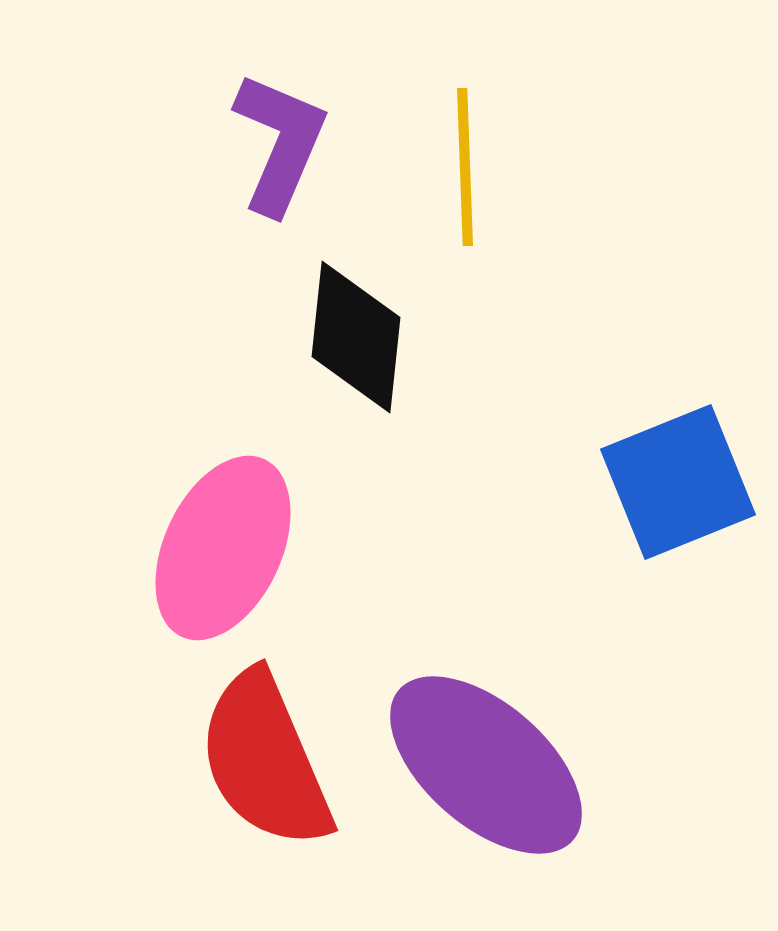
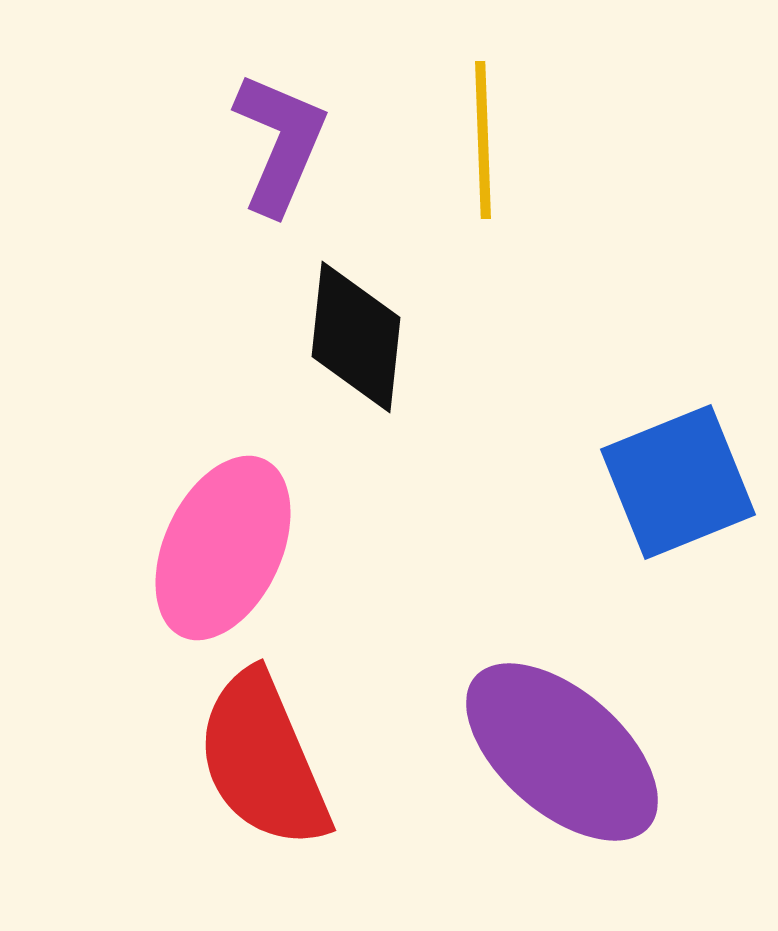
yellow line: moved 18 px right, 27 px up
red semicircle: moved 2 px left
purple ellipse: moved 76 px right, 13 px up
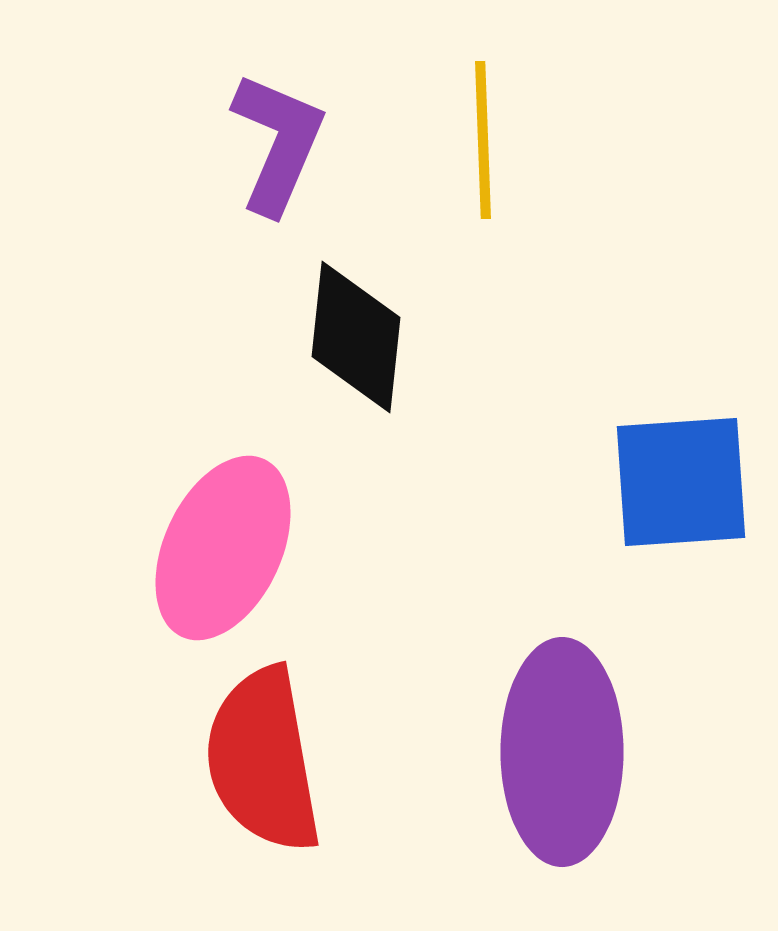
purple L-shape: moved 2 px left
blue square: moved 3 px right; rotated 18 degrees clockwise
purple ellipse: rotated 49 degrees clockwise
red semicircle: rotated 13 degrees clockwise
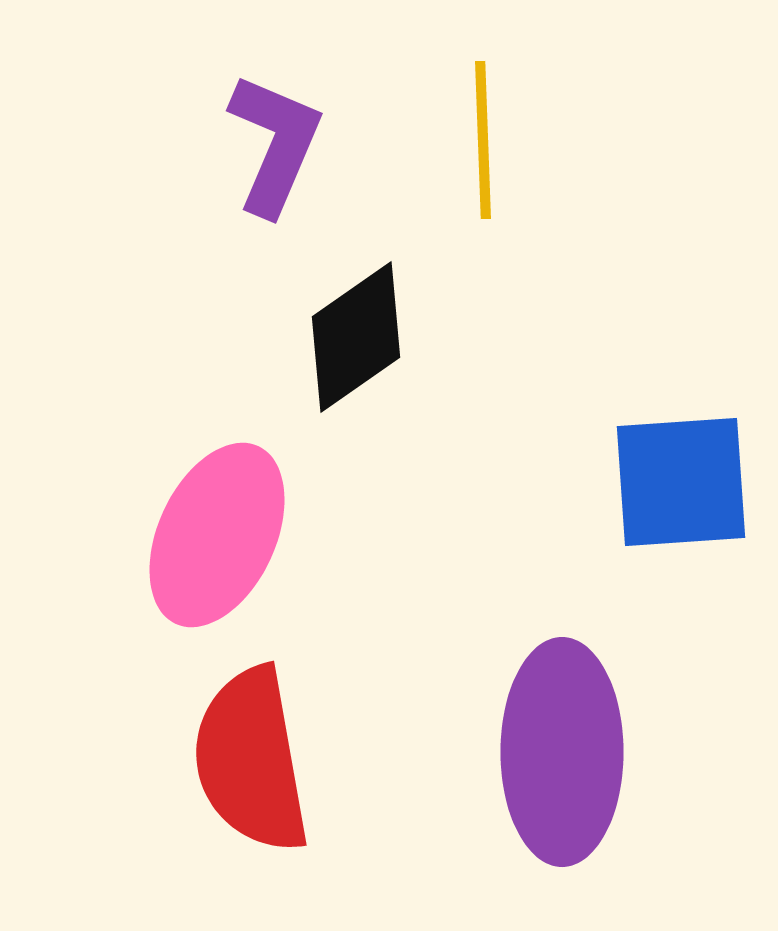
purple L-shape: moved 3 px left, 1 px down
black diamond: rotated 49 degrees clockwise
pink ellipse: moved 6 px left, 13 px up
red semicircle: moved 12 px left
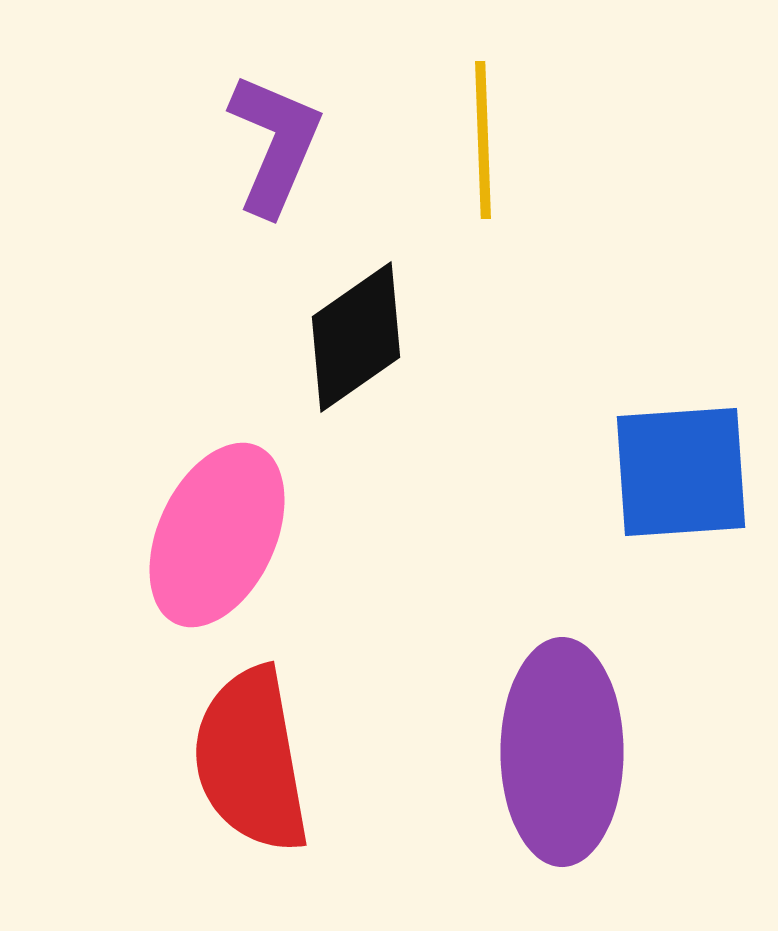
blue square: moved 10 px up
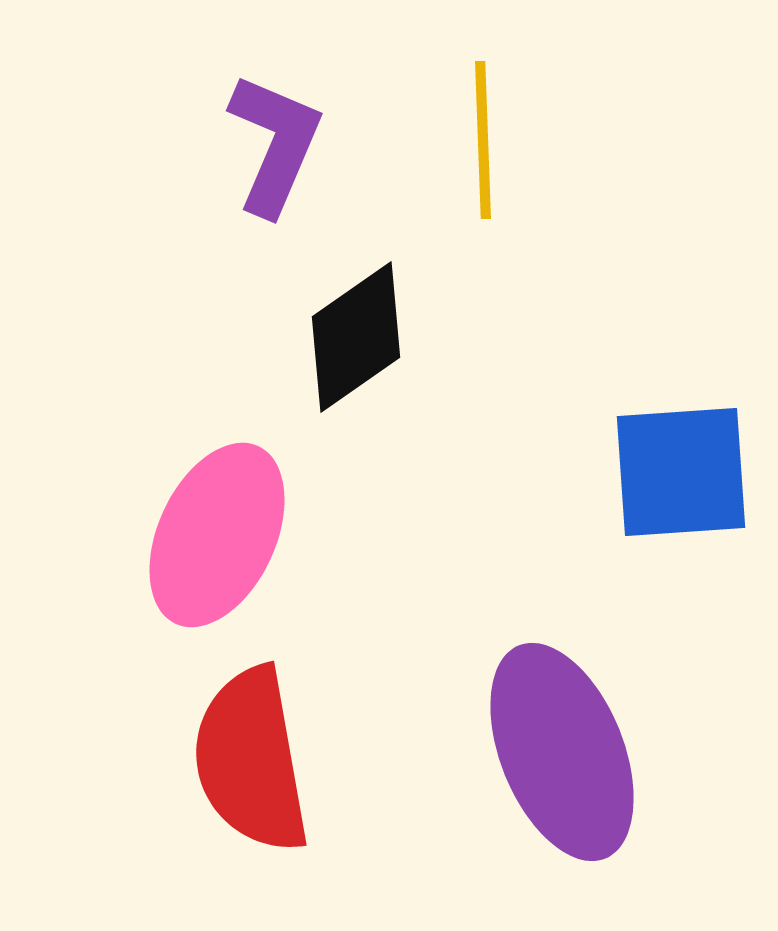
purple ellipse: rotated 22 degrees counterclockwise
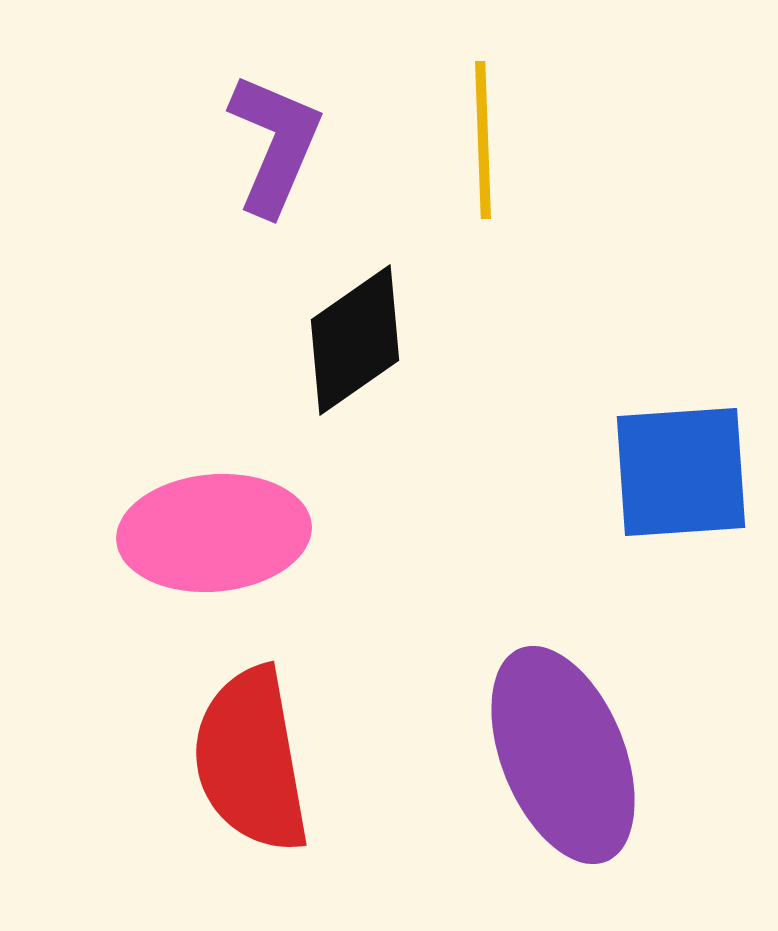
black diamond: moved 1 px left, 3 px down
pink ellipse: moved 3 px left, 2 px up; rotated 60 degrees clockwise
purple ellipse: moved 1 px right, 3 px down
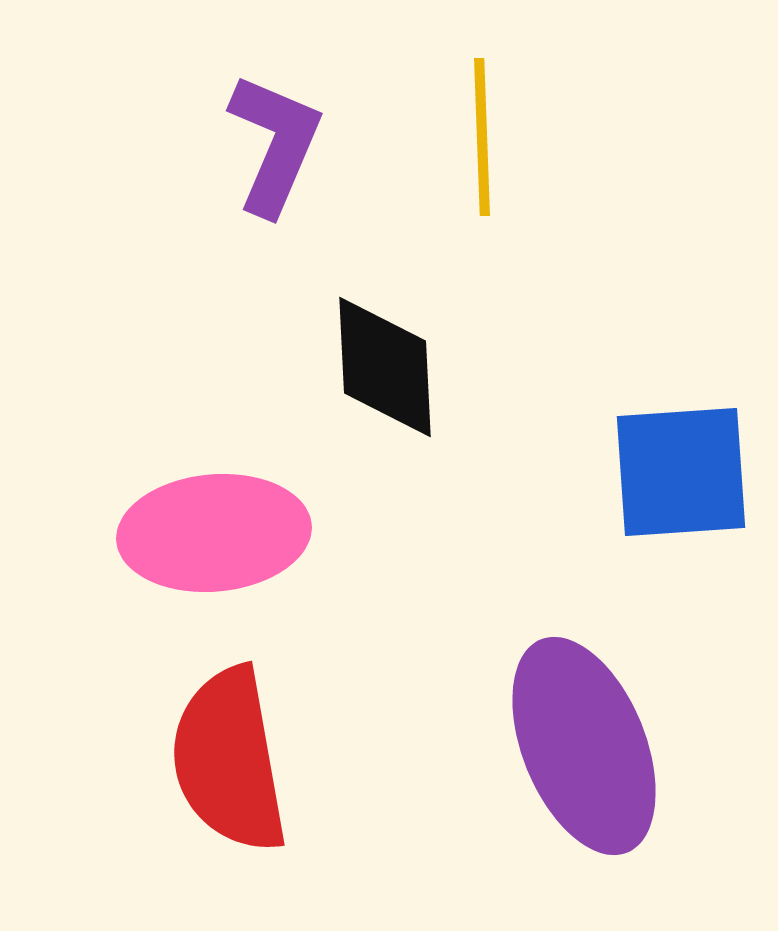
yellow line: moved 1 px left, 3 px up
black diamond: moved 30 px right, 27 px down; rotated 58 degrees counterclockwise
purple ellipse: moved 21 px right, 9 px up
red semicircle: moved 22 px left
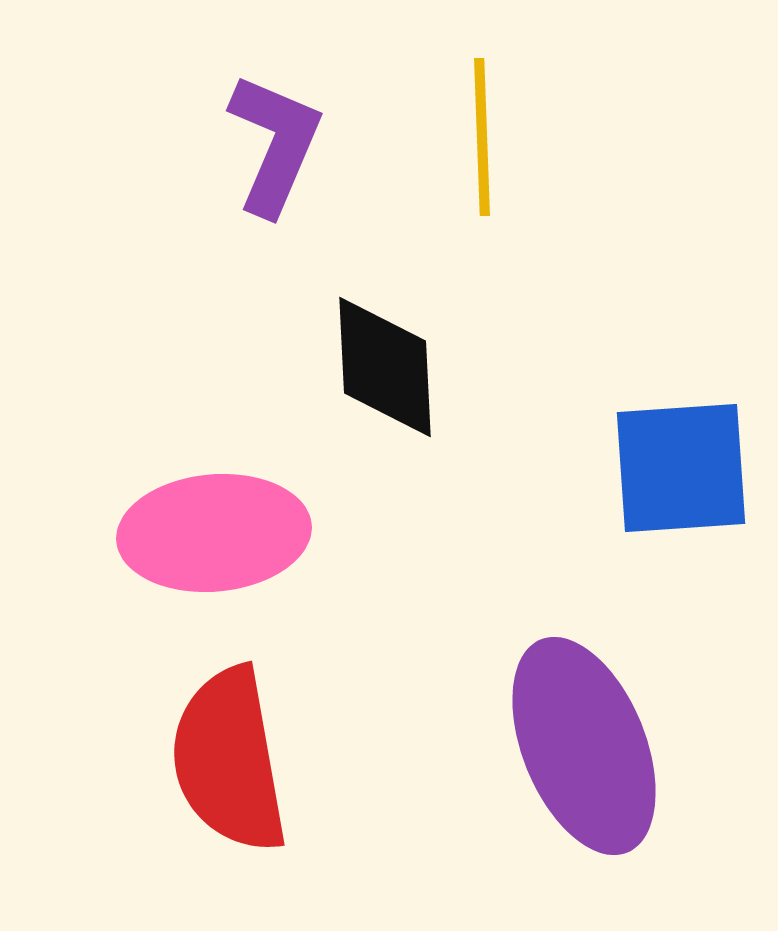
blue square: moved 4 px up
